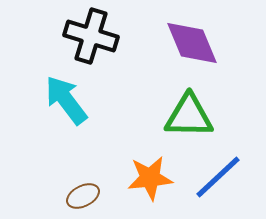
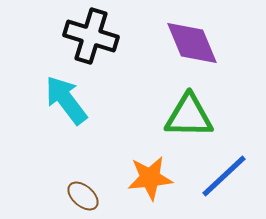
blue line: moved 6 px right, 1 px up
brown ellipse: rotated 68 degrees clockwise
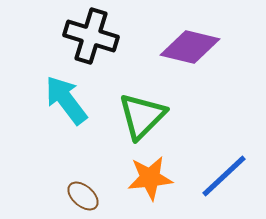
purple diamond: moved 2 px left, 4 px down; rotated 54 degrees counterclockwise
green triangle: moved 47 px left; rotated 46 degrees counterclockwise
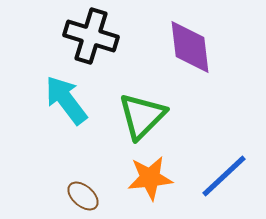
purple diamond: rotated 70 degrees clockwise
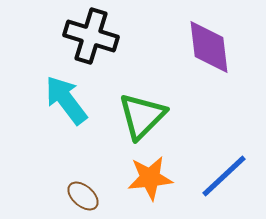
purple diamond: moved 19 px right
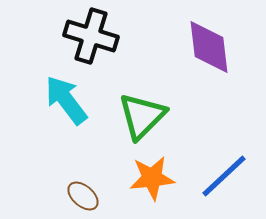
orange star: moved 2 px right
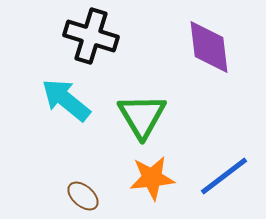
cyan arrow: rotated 14 degrees counterclockwise
green triangle: rotated 16 degrees counterclockwise
blue line: rotated 6 degrees clockwise
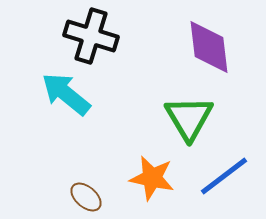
cyan arrow: moved 6 px up
green triangle: moved 47 px right, 2 px down
orange star: rotated 18 degrees clockwise
brown ellipse: moved 3 px right, 1 px down
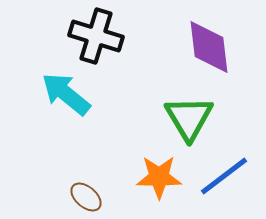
black cross: moved 5 px right
orange star: moved 7 px right, 1 px up; rotated 12 degrees counterclockwise
